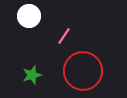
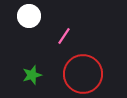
red circle: moved 3 px down
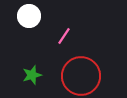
red circle: moved 2 px left, 2 px down
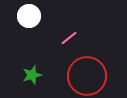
pink line: moved 5 px right, 2 px down; rotated 18 degrees clockwise
red circle: moved 6 px right
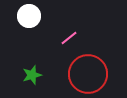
red circle: moved 1 px right, 2 px up
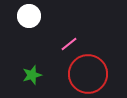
pink line: moved 6 px down
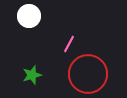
pink line: rotated 24 degrees counterclockwise
